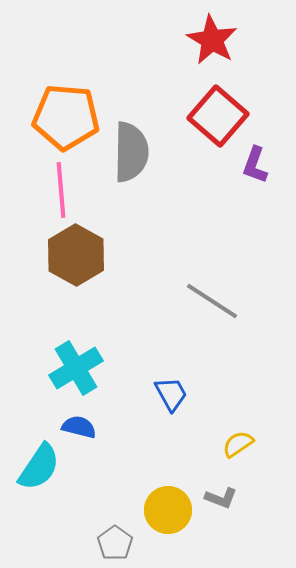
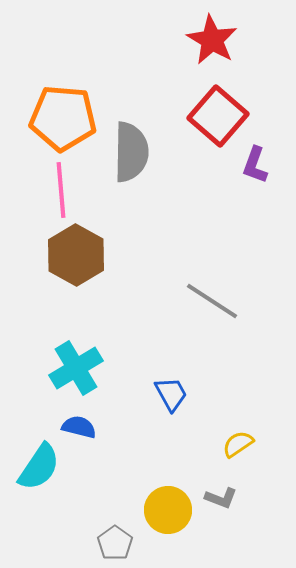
orange pentagon: moved 3 px left, 1 px down
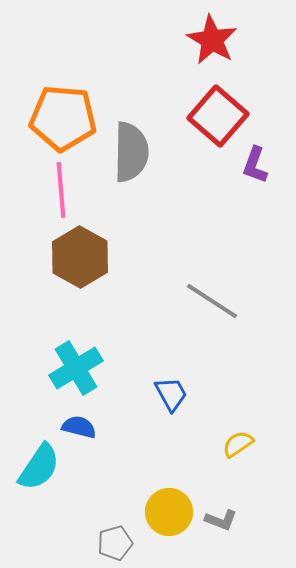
brown hexagon: moved 4 px right, 2 px down
gray L-shape: moved 22 px down
yellow circle: moved 1 px right, 2 px down
gray pentagon: rotated 20 degrees clockwise
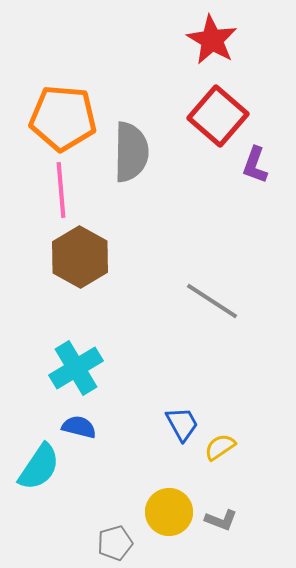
blue trapezoid: moved 11 px right, 30 px down
yellow semicircle: moved 18 px left, 3 px down
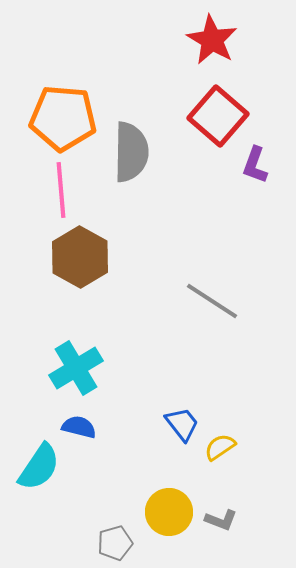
blue trapezoid: rotated 9 degrees counterclockwise
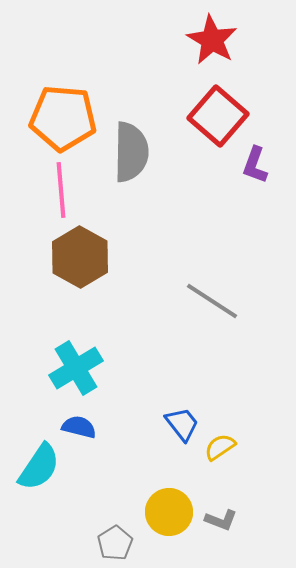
gray pentagon: rotated 16 degrees counterclockwise
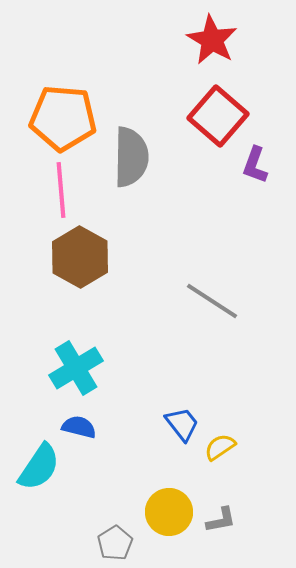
gray semicircle: moved 5 px down
gray L-shape: rotated 32 degrees counterclockwise
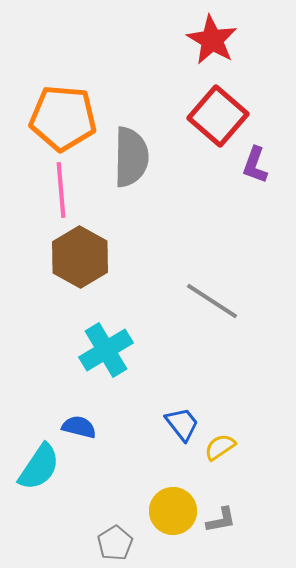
cyan cross: moved 30 px right, 18 px up
yellow circle: moved 4 px right, 1 px up
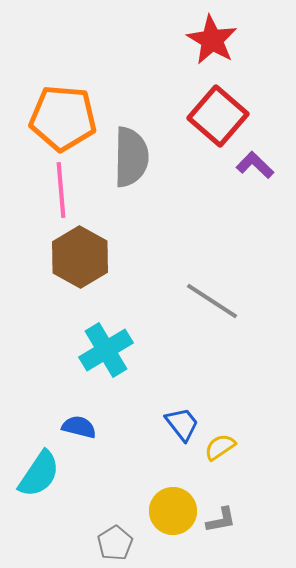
purple L-shape: rotated 114 degrees clockwise
cyan semicircle: moved 7 px down
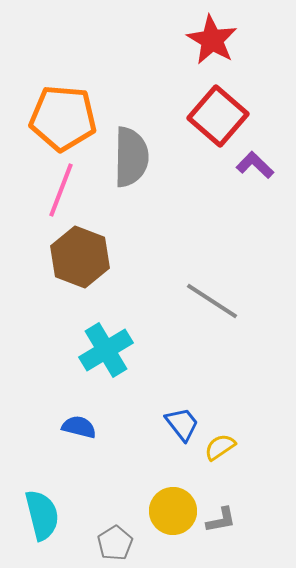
pink line: rotated 26 degrees clockwise
brown hexagon: rotated 8 degrees counterclockwise
cyan semicircle: moved 3 px right, 41 px down; rotated 48 degrees counterclockwise
